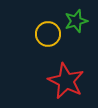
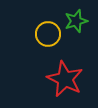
red star: moved 1 px left, 2 px up
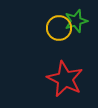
yellow circle: moved 11 px right, 6 px up
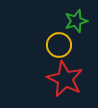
yellow circle: moved 17 px down
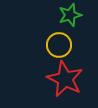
green star: moved 6 px left, 6 px up
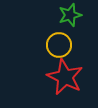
red star: moved 2 px up
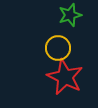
yellow circle: moved 1 px left, 3 px down
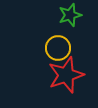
red star: moved 1 px right, 2 px up; rotated 27 degrees clockwise
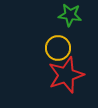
green star: rotated 25 degrees clockwise
